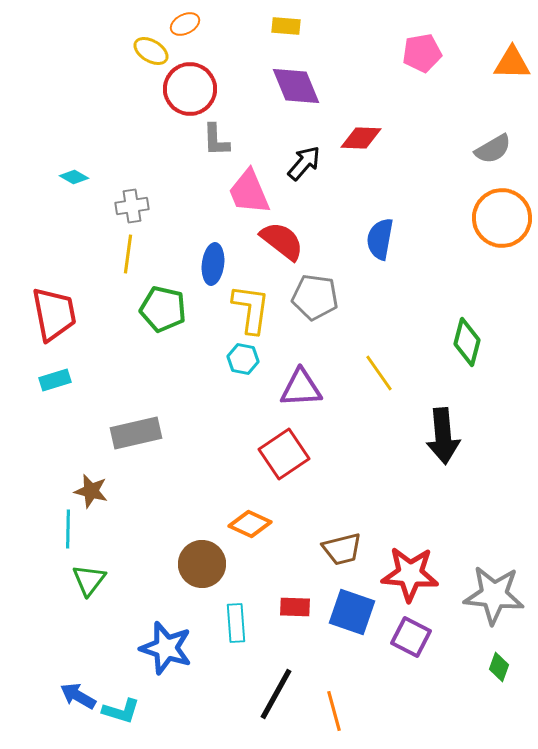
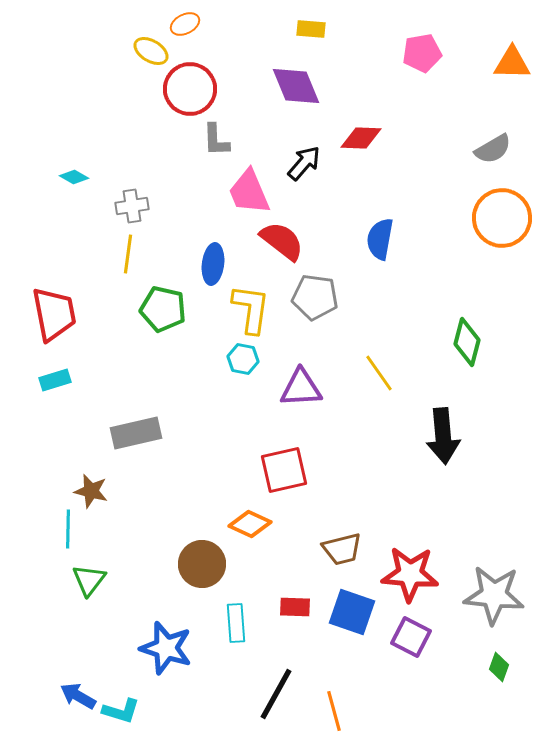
yellow rectangle at (286, 26): moved 25 px right, 3 px down
red square at (284, 454): moved 16 px down; rotated 21 degrees clockwise
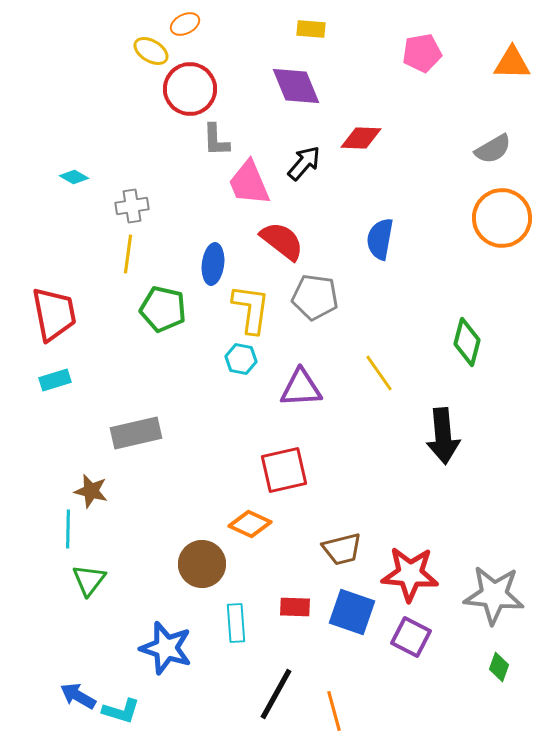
pink trapezoid at (249, 192): moved 9 px up
cyan hexagon at (243, 359): moved 2 px left
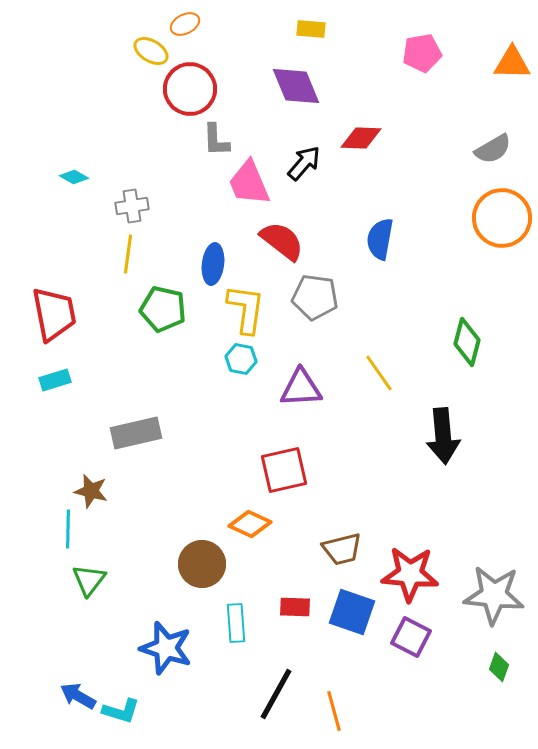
yellow L-shape at (251, 309): moved 5 px left
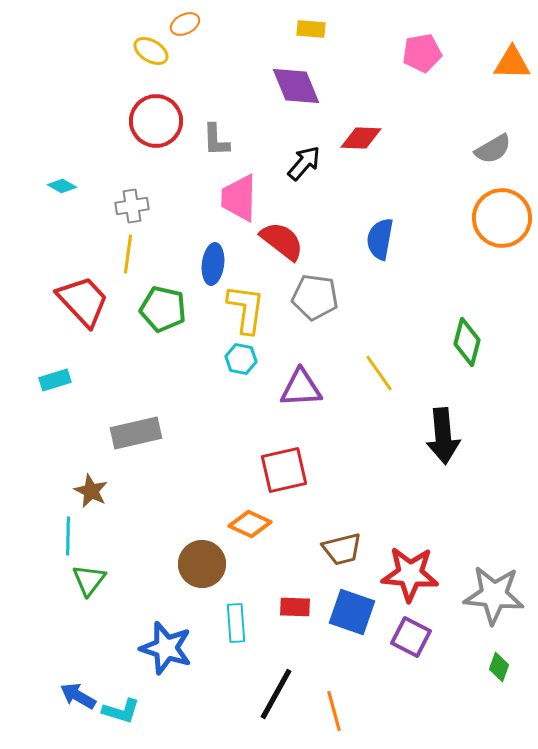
red circle at (190, 89): moved 34 px left, 32 px down
cyan diamond at (74, 177): moved 12 px left, 9 px down
pink trapezoid at (249, 183): moved 10 px left, 15 px down; rotated 24 degrees clockwise
red trapezoid at (54, 314): moved 29 px right, 13 px up; rotated 32 degrees counterclockwise
brown star at (91, 491): rotated 12 degrees clockwise
cyan line at (68, 529): moved 7 px down
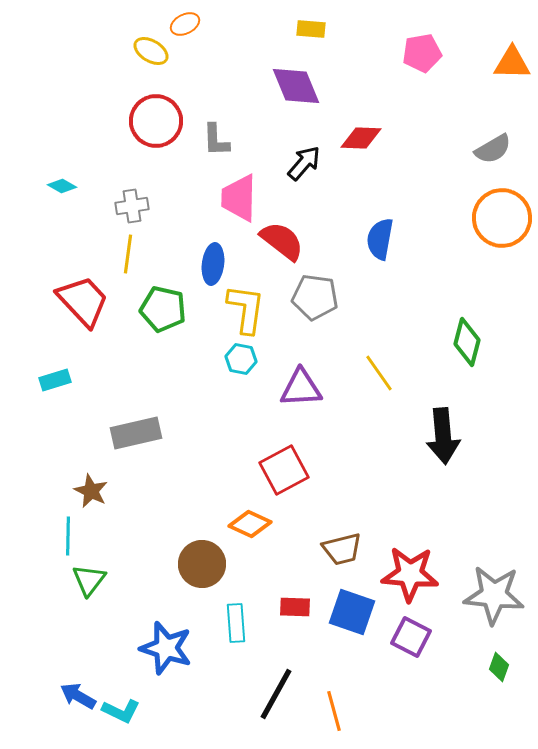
red square at (284, 470): rotated 15 degrees counterclockwise
cyan L-shape at (121, 711): rotated 9 degrees clockwise
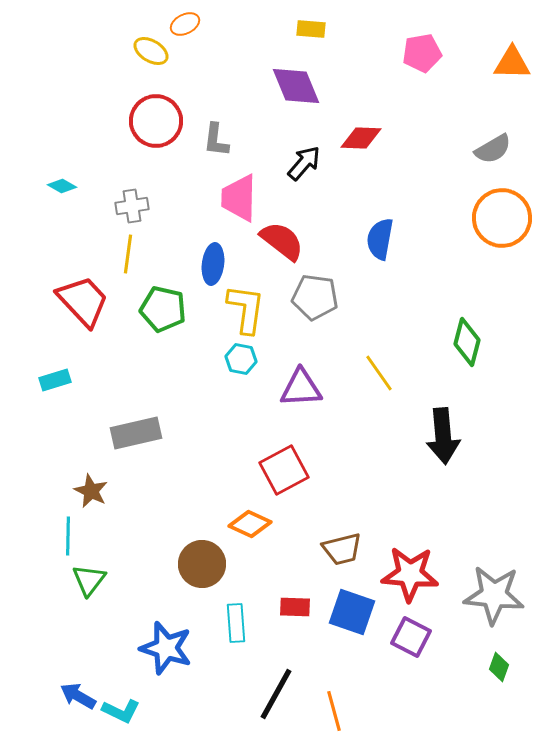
gray L-shape at (216, 140): rotated 9 degrees clockwise
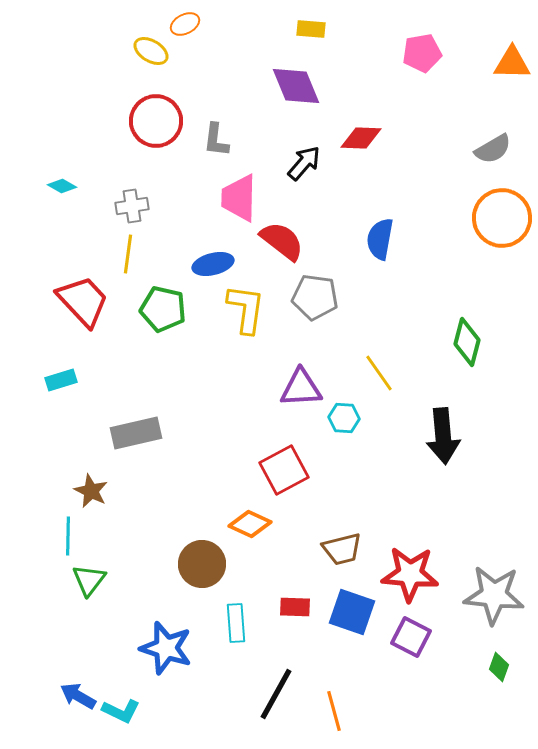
blue ellipse at (213, 264): rotated 69 degrees clockwise
cyan hexagon at (241, 359): moved 103 px right, 59 px down; rotated 8 degrees counterclockwise
cyan rectangle at (55, 380): moved 6 px right
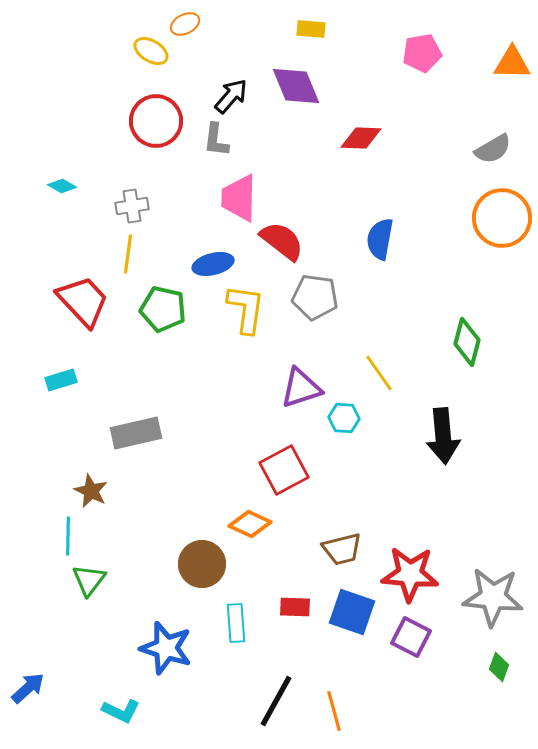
black arrow at (304, 163): moved 73 px left, 67 px up
purple triangle at (301, 388): rotated 15 degrees counterclockwise
gray star at (494, 595): moved 1 px left, 2 px down
black line at (276, 694): moved 7 px down
blue arrow at (78, 696): moved 50 px left, 8 px up; rotated 108 degrees clockwise
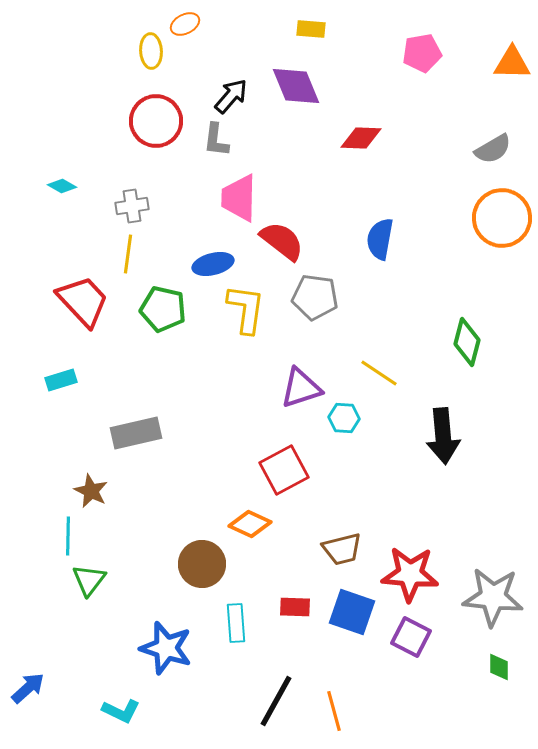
yellow ellipse at (151, 51): rotated 56 degrees clockwise
yellow line at (379, 373): rotated 21 degrees counterclockwise
green diamond at (499, 667): rotated 20 degrees counterclockwise
